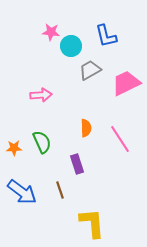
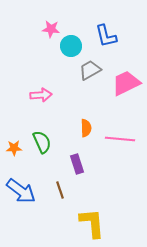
pink star: moved 3 px up
pink line: rotated 52 degrees counterclockwise
blue arrow: moved 1 px left, 1 px up
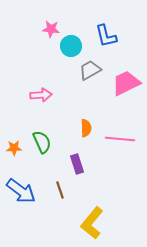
yellow L-shape: rotated 136 degrees counterclockwise
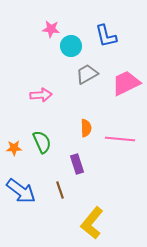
gray trapezoid: moved 3 px left, 4 px down
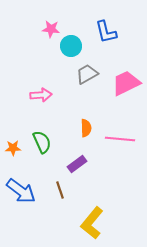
blue L-shape: moved 4 px up
orange star: moved 1 px left
purple rectangle: rotated 72 degrees clockwise
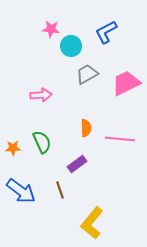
blue L-shape: rotated 75 degrees clockwise
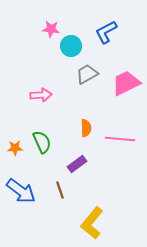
orange star: moved 2 px right
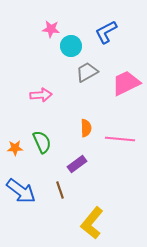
gray trapezoid: moved 2 px up
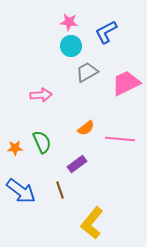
pink star: moved 18 px right, 7 px up
orange semicircle: rotated 54 degrees clockwise
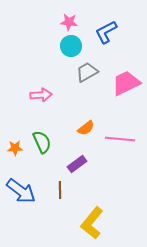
brown line: rotated 18 degrees clockwise
